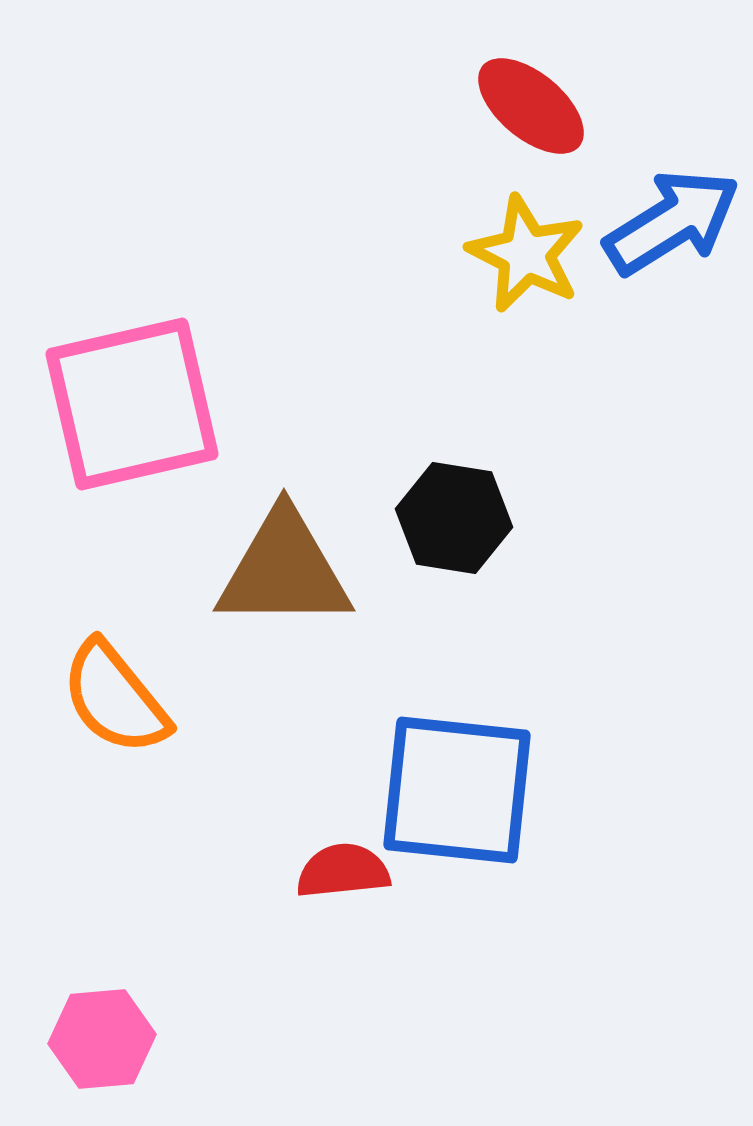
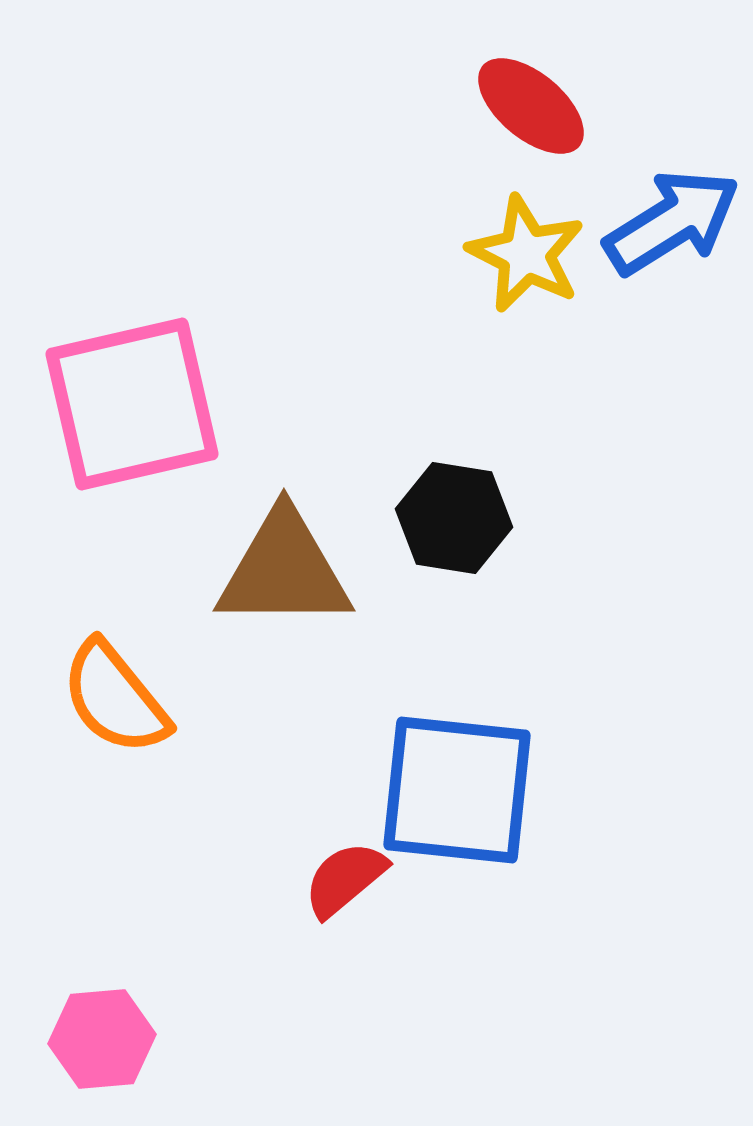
red semicircle: moved 2 px right, 8 px down; rotated 34 degrees counterclockwise
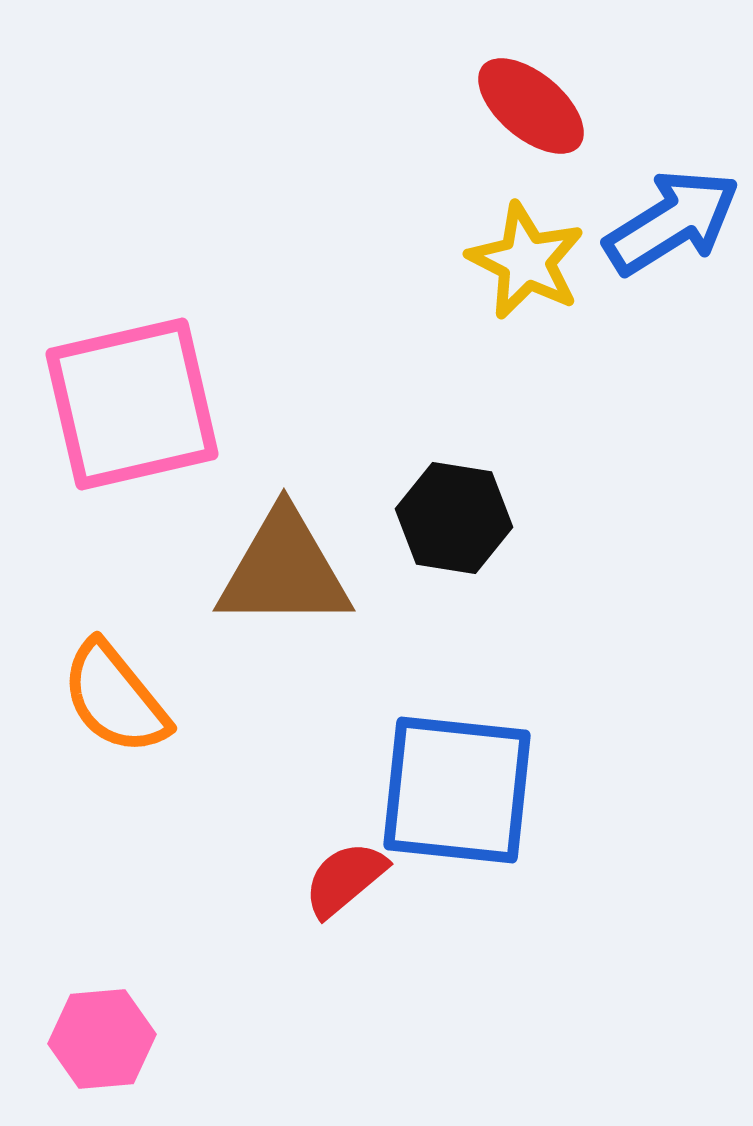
yellow star: moved 7 px down
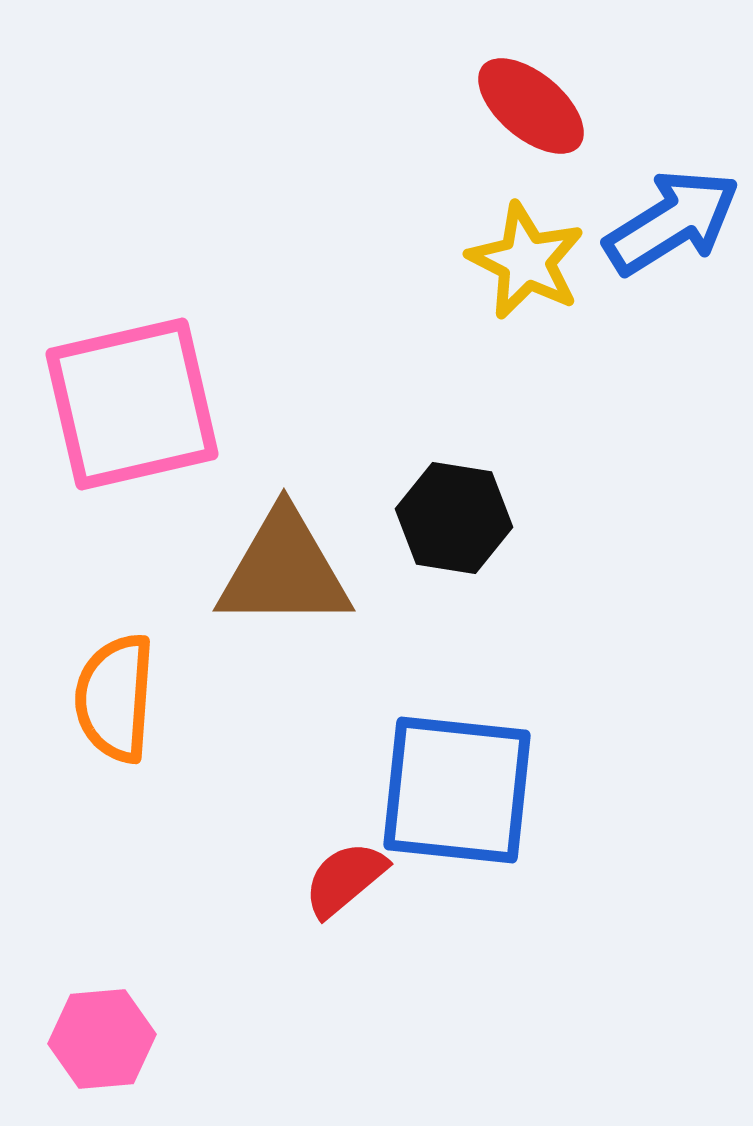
orange semicircle: rotated 43 degrees clockwise
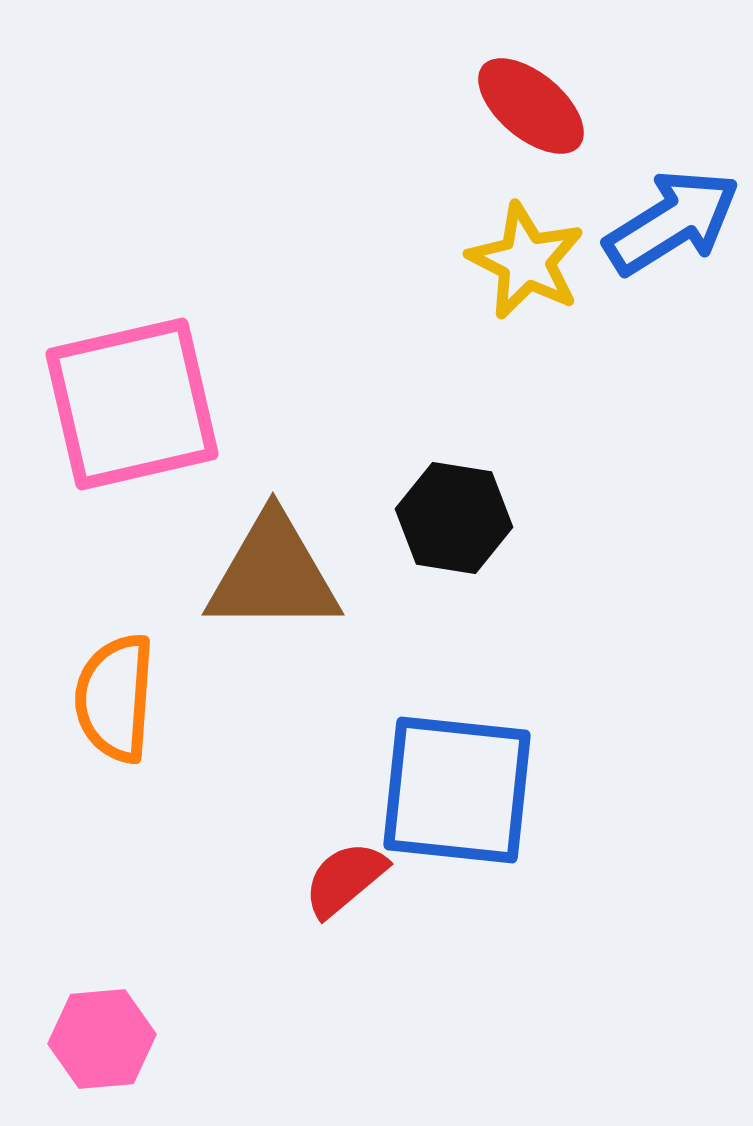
brown triangle: moved 11 px left, 4 px down
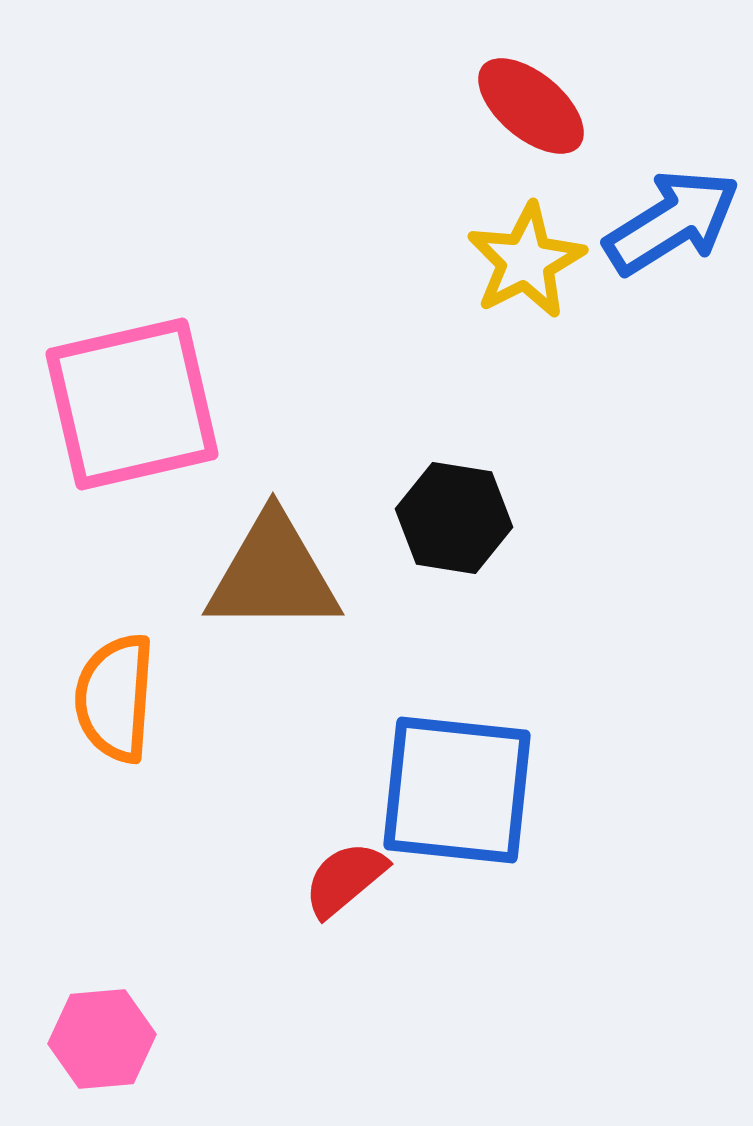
yellow star: rotated 18 degrees clockwise
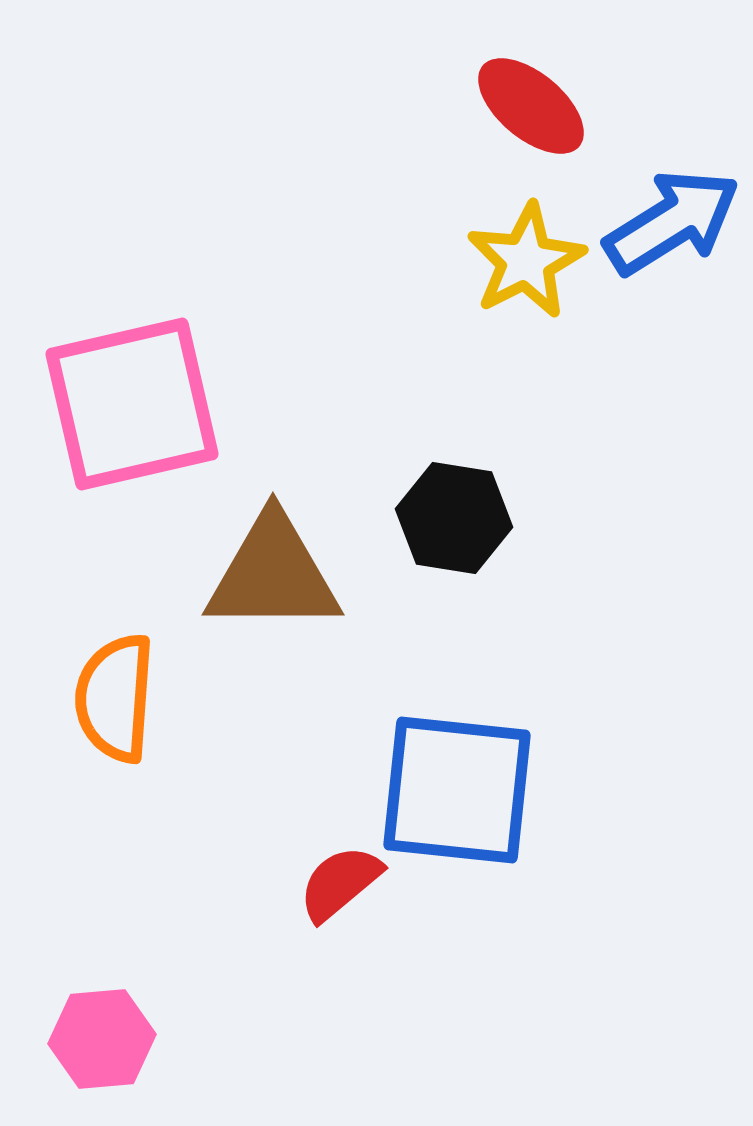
red semicircle: moved 5 px left, 4 px down
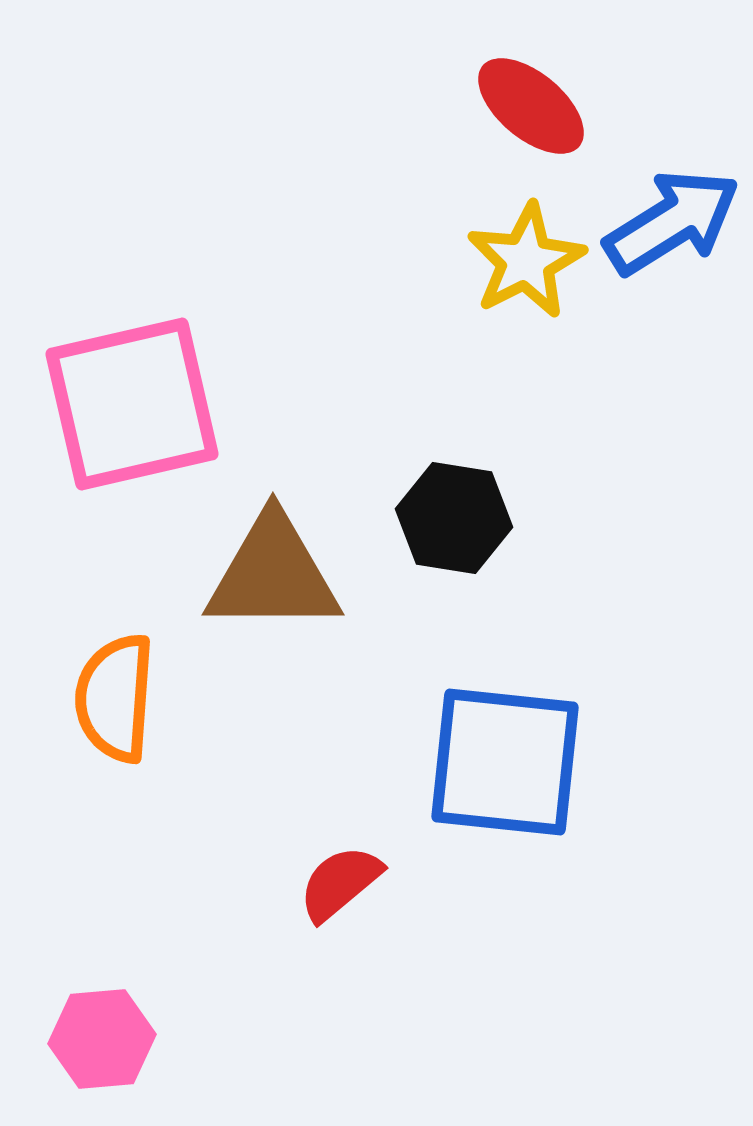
blue square: moved 48 px right, 28 px up
